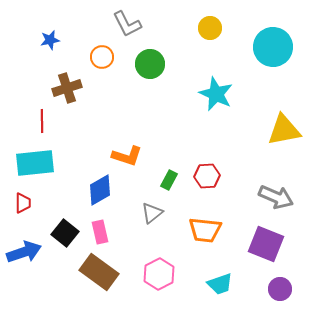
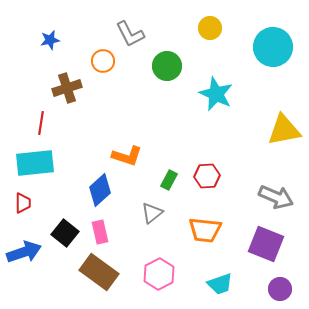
gray L-shape: moved 3 px right, 10 px down
orange circle: moved 1 px right, 4 px down
green circle: moved 17 px right, 2 px down
red line: moved 1 px left, 2 px down; rotated 10 degrees clockwise
blue diamond: rotated 12 degrees counterclockwise
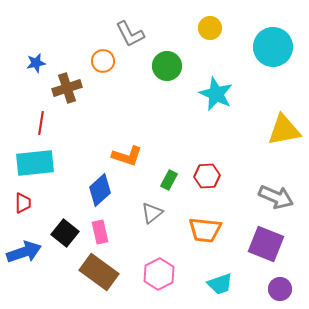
blue star: moved 14 px left, 23 px down
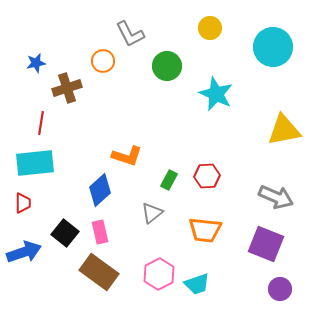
cyan trapezoid: moved 23 px left
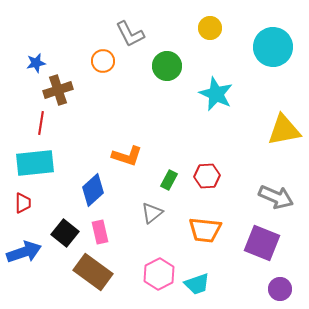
brown cross: moved 9 px left, 2 px down
blue diamond: moved 7 px left
purple square: moved 4 px left, 1 px up
brown rectangle: moved 6 px left
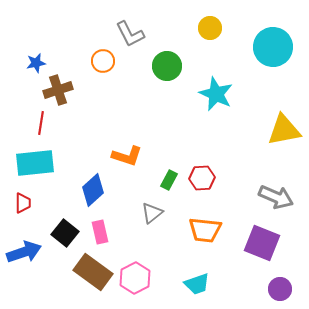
red hexagon: moved 5 px left, 2 px down
pink hexagon: moved 24 px left, 4 px down
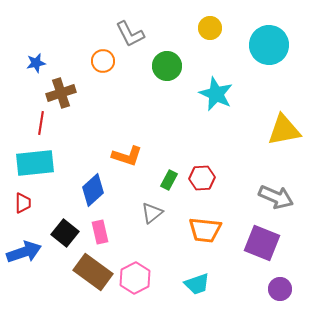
cyan circle: moved 4 px left, 2 px up
brown cross: moved 3 px right, 3 px down
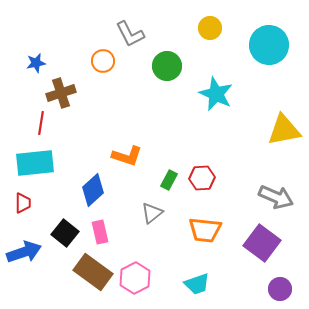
purple square: rotated 15 degrees clockwise
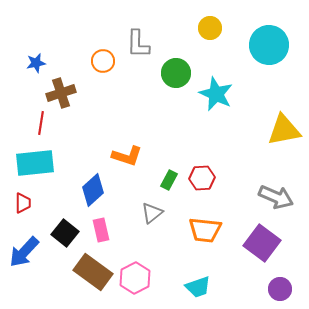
gray L-shape: moved 8 px right, 10 px down; rotated 28 degrees clockwise
green circle: moved 9 px right, 7 px down
pink rectangle: moved 1 px right, 2 px up
blue arrow: rotated 152 degrees clockwise
cyan trapezoid: moved 1 px right, 3 px down
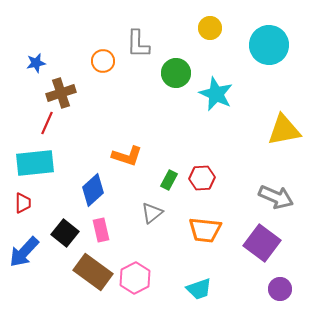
red line: moved 6 px right; rotated 15 degrees clockwise
cyan trapezoid: moved 1 px right, 2 px down
